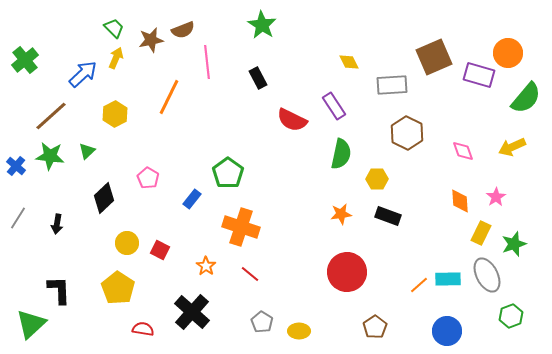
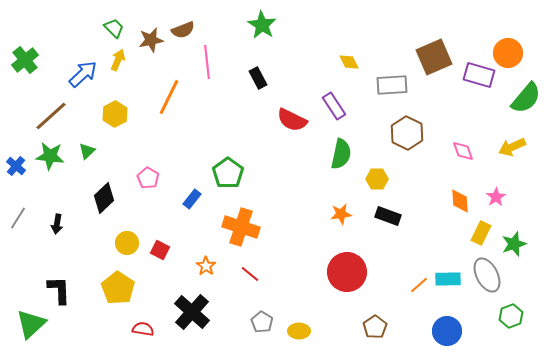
yellow arrow at (116, 58): moved 2 px right, 2 px down
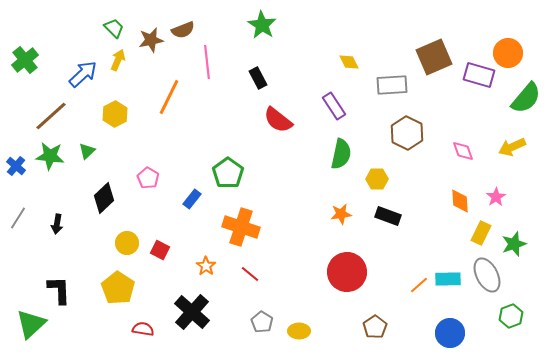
red semicircle at (292, 120): moved 14 px left; rotated 12 degrees clockwise
blue circle at (447, 331): moved 3 px right, 2 px down
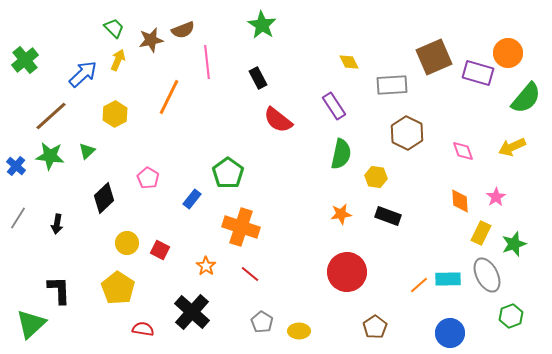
purple rectangle at (479, 75): moved 1 px left, 2 px up
yellow hexagon at (377, 179): moved 1 px left, 2 px up; rotated 10 degrees clockwise
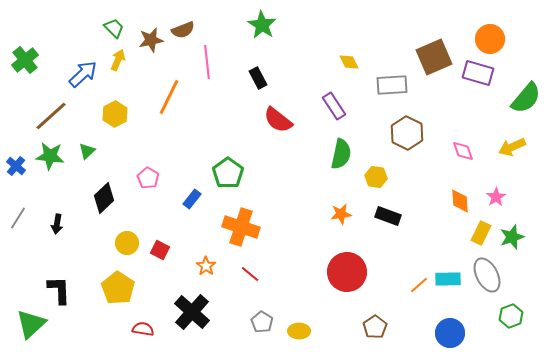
orange circle at (508, 53): moved 18 px left, 14 px up
green star at (514, 244): moved 2 px left, 7 px up
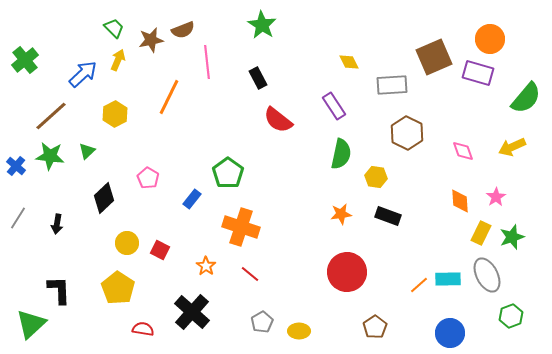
gray pentagon at (262, 322): rotated 10 degrees clockwise
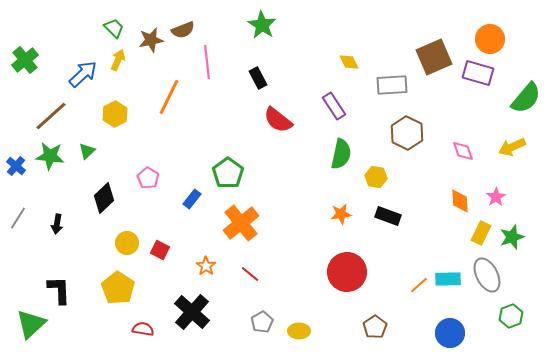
orange cross at (241, 227): moved 4 px up; rotated 33 degrees clockwise
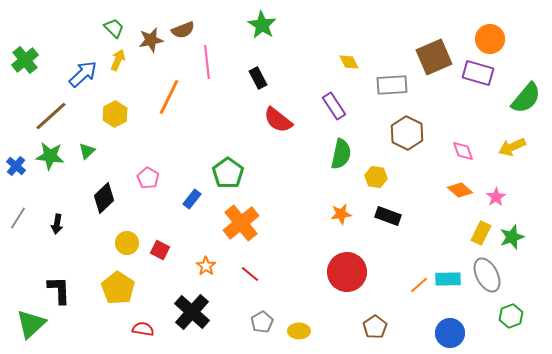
orange diamond at (460, 201): moved 11 px up; rotated 45 degrees counterclockwise
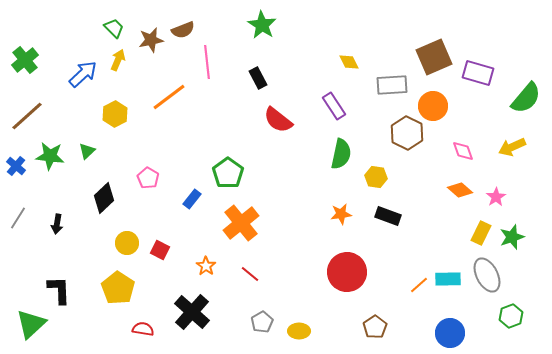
orange circle at (490, 39): moved 57 px left, 67 px down
orange line at (169, 97): rotated 27 degrees clockwise
brown line at (51, 116): moved 24 px left
